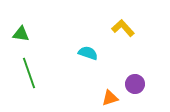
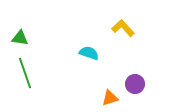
green triangle: moved 1 px left, 4 px down
cyan semicircle: moved 1 px right
green line: moved 4 px left
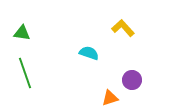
green triangle: moved 2 px right, 5 px up
purple circle: moved 3 px left, 4 px up
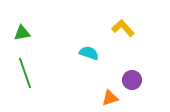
green triangle: rotated 18 degrees counterclockwise
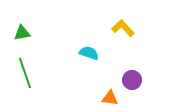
orange triangle: rotated 24 degrees clockwise
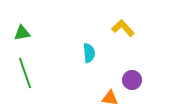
cyan semicircle: rotated 66 degrees clockwise
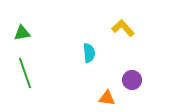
orange triangle: moved 3 px left
